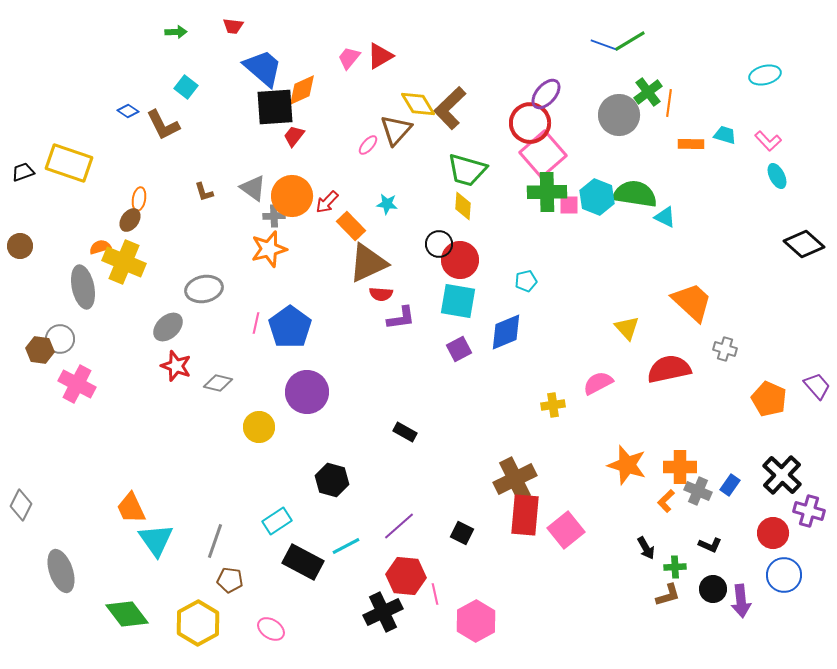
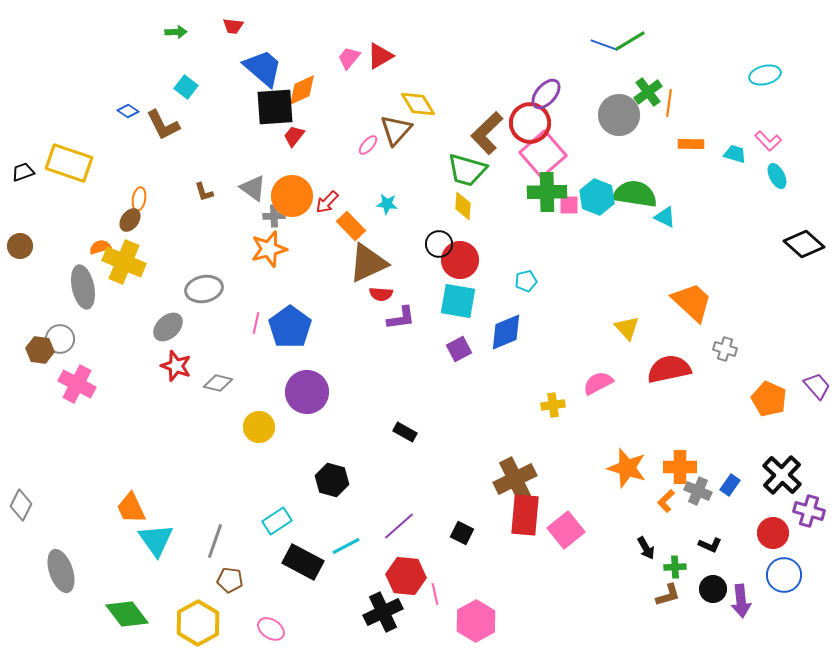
brown L-shape at (450, 108): moved 37 px right, 25 px down
cyan trapezoid at (725, 135): moved 10 px right, 19 px down
orange star at (627, 465): moved 3 px down
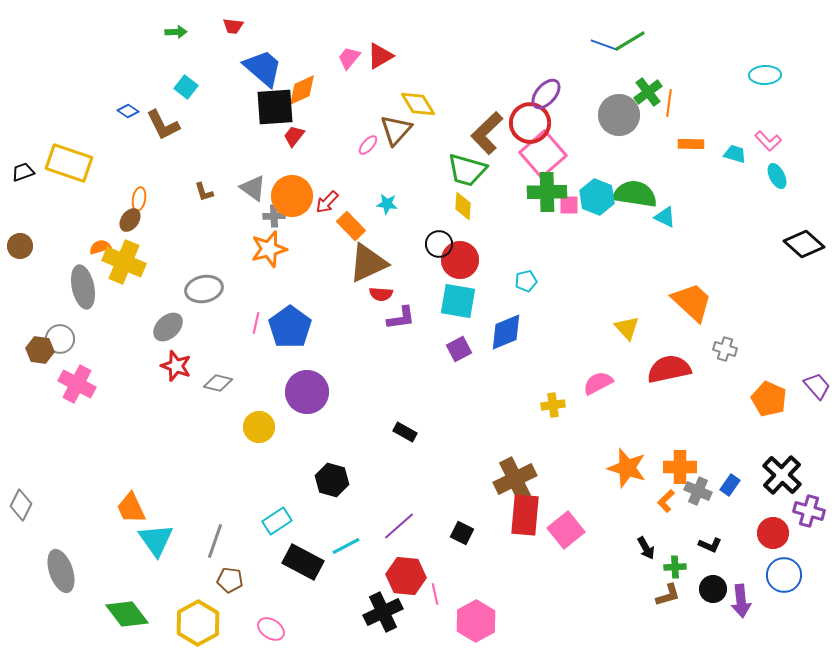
cyan ellipse at (765, 75): rotated 12 degrees clockwise
